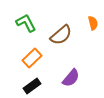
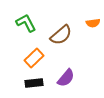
orange semicircle: rotated 96 degrees clockwise
orange rectangle: moved 2 px right
purple semicircle: moved 5 px left
black rectangle: moved 2 px right, 3 px up; rotated 30 degrees clockwise
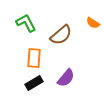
orange semicircle: rotated 40 degrees clockwise
orange rectangle: rotated 42 degrees counterclockwise
black rectangle: rotated 24 degrees counterclockwise
